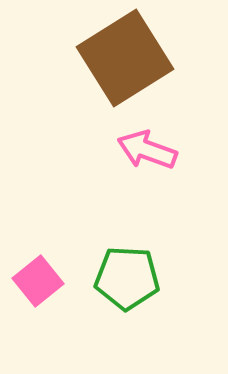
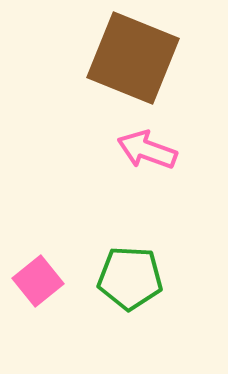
brown square: moved 8 px right; rotated 36 degrees counterclockwise
green pentagon: moved 3 px right
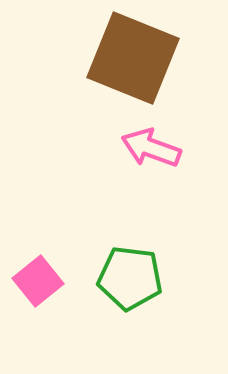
pink arrow: moved 4 px right, 2 px up
green pentagon: rotated 4 degrees clockwise
